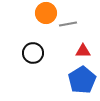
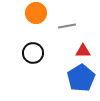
orange circle: moved 10 px left
gray line: moved 1 px left, 2 px down
blue pentagon: moved 1 px left, 2 px up
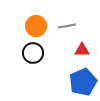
orange circle: moved 13 px down
red triangle: moved 1 px left, 1 px up
blue pentagon: moved 2 px right, 4 px down; rotated 8 degrees clockwise
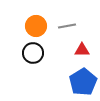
blue pentagon: rotated 8 degrees counterclockwise
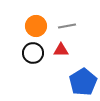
red triangle: moved 21 px left
